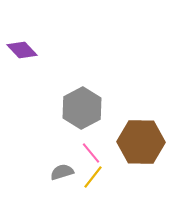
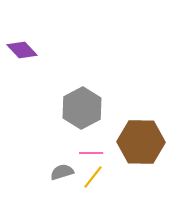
pink line: rotated 50 degrees counterclockwise
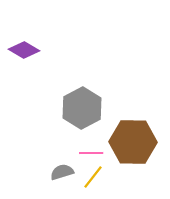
purple diamond: moved 2 px right; rotated 16 degrees counterclockwise
brown hexagon: moved 8 px left
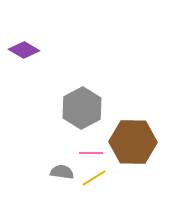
gray semicircle: rotated 25 degrees clockwise
yellow line: moved 1 px right, 1 px down; rotated 20 degrees clockwise
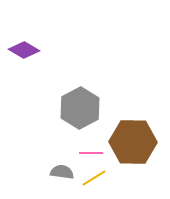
gray hexagon: moved 2 px left
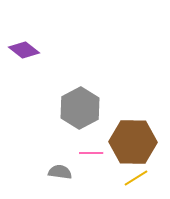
purple diamond: rotated 8 degrees clockwise
gray semicircle: moved 2 px left
yellow line: moved 42 px right
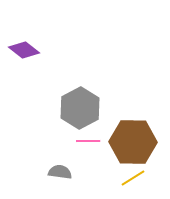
pink line: moved 3 px left, 12 px up
yellow line: moved 3 px left
